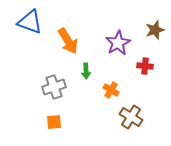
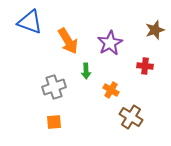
purple star: moved 8 px left
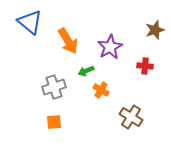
blue triangle: rotated 20 degrees clockwise
purple star: moved 4 px down
green arrow: rotated 70 degrees clockwise
orange cross: moved 10 px left
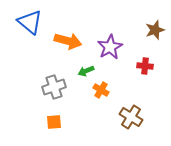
orange arrow: rotated 44 degrees counterclockwise
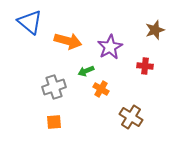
orange cross: moved 1 px up
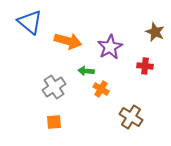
brown star: moved 2 px down; rotated 30 degrees counterclockwise
green arrow: rotated 28 degrees clockwise
gray cross: rotated 15 degrees counterclockwise
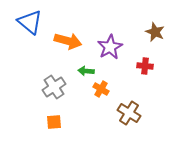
brown cross: moved 2 px left, 4 px up
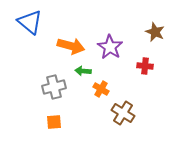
orange arrow: moved 3 px right, 5 px down
purple star: rotated 10 degrees counterclockwise
green arrow: moved 3 px left
gray cross: rotated 20 degrees clockwise
brown cross: moved 6 px left
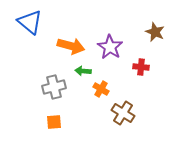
red cross: moved 4 px left, 1 px down
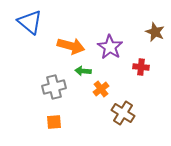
orange cross: rotated 21 degrees clockwise
